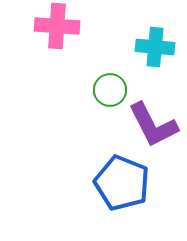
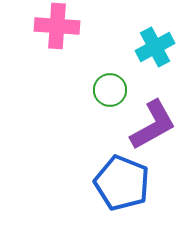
cyan cross: rotated 33 degrees counterclockwise
purple L-shape: rotated 92 degrees counterclockwise
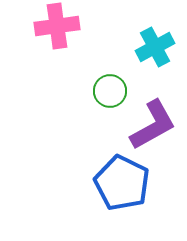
pink cross: rotated 12 degrees counterclockwise
green circle: moved 1 px down
blue pentagon: rotated 4 degrees clockwise
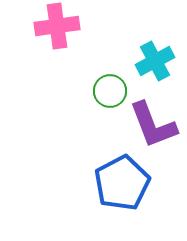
cyan cross: moved 14 px down
purple L-shape: rotated 98 degrees clockwise
blue pentagon: rotated 18 degrees clockwise
